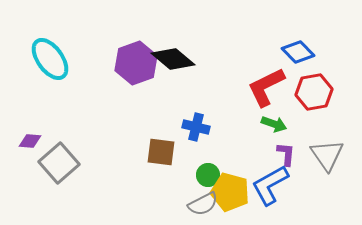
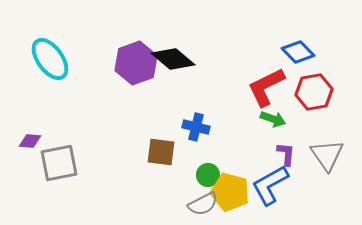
green arrow: moved 1 px left, 5 px up
gray square: rotated 30 degrees clockwise
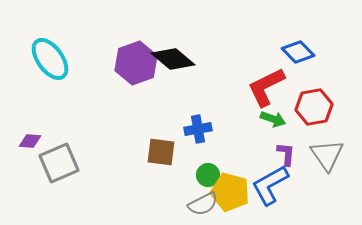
red hexagon: moved 15 px down
blue cross: moved 2 px right, 2 px down; rotated 24 degrees counterclockwise
gray square: rotated 12 degrees counterclockwise
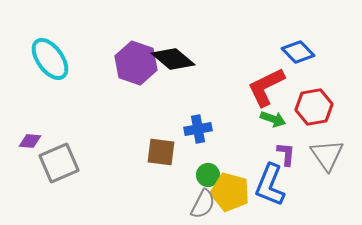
purple hexagon: rotated 21 degrees counterclockwise
blue L-shape: rotated 39 degrees counterclockwise
gray semicircle: rotated 36 degrees counterclockwise
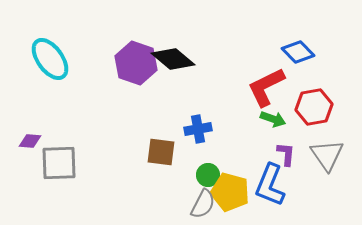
gray square: rotated 21 degrees clockwise
